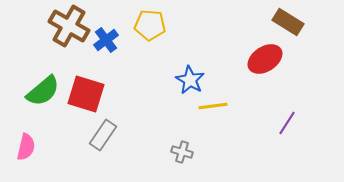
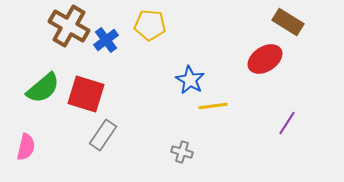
green semicircle: moved 3 px up
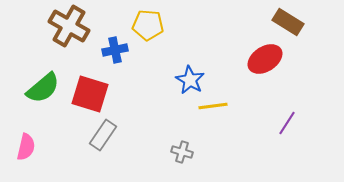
yellow pentagon: moved 2 px left
blue cross: moved 9 px right, 10 px down; rotated 25 degrees clockwise
red square: moved 4 px right
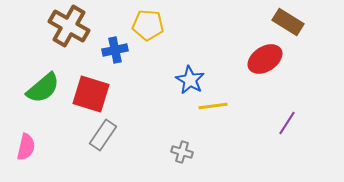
red square: moved 1 px right
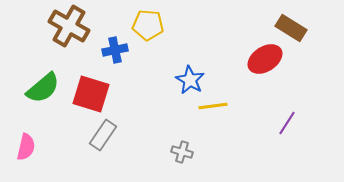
brown rectangle: moved 3 px right, 6 px down
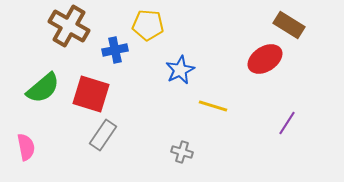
brown rectangle: moved 2 px left, 3 px up
blue star: moved 10 px left, 10 px up; rotated 16 degrees clockwise
yellow line: rotated 24 degrees clockwise
pink semicircle: rotated 24 degrees counterclockwise
